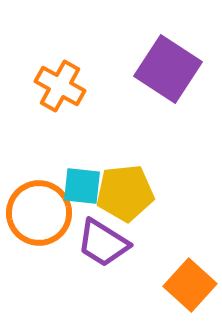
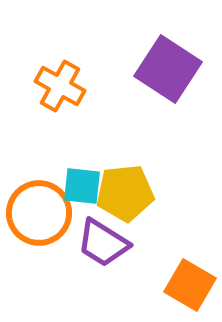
orange square: rotated 12 degrees counterclockwise
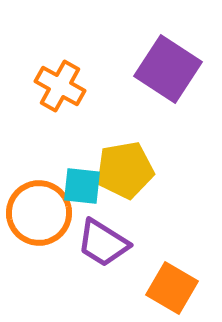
yellow pentagon: moved 23 px up; rotated 4 degrees counterclockwise
orange square: moved 18 px left, 3 px down
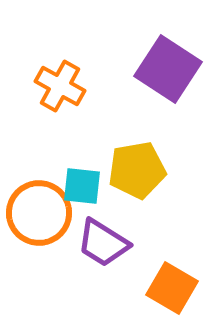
yellow pentagon: moved 12 px right
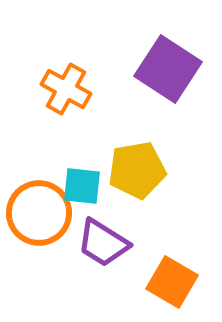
orange cross: moved 6 px right, 3 px down
orange square: moved 6 px up
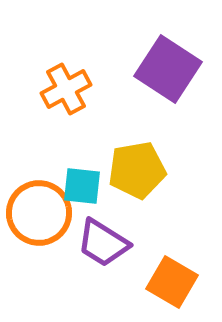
orange cross: rotated 33 degrees clockwise
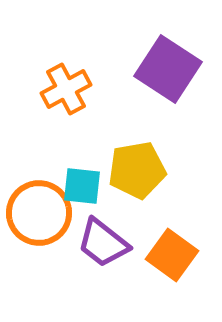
purple trapezoid: rotated 6 degrees clockwise
orange square: moved 27 px up; rotated 6 degrees clockwise
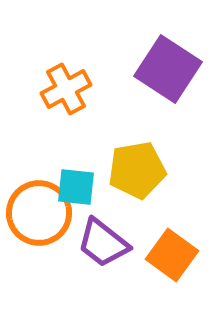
cyan square: moved 6 px left, 1 px down
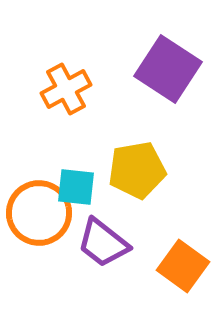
orange square: moved 11 px right, 11 px down
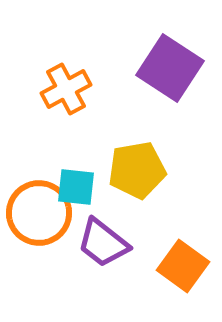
purple square: moved 2 px right, 1 px up
